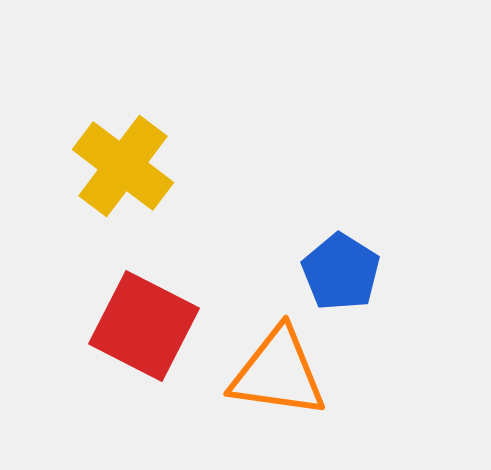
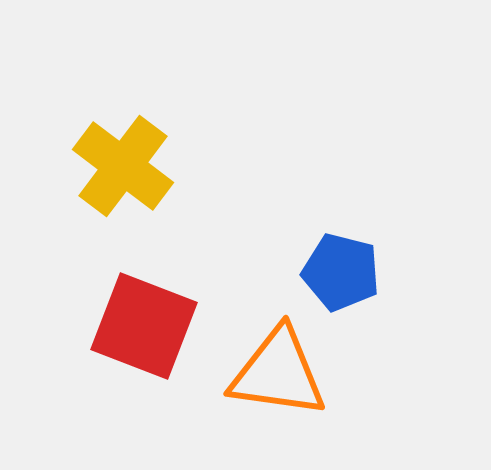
blue pentagon: rotated 18 degrees counterclockwise
red square: rotated 6 degrees counterclockwise
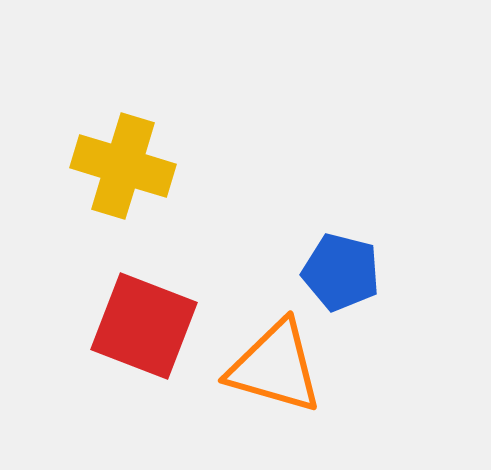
yellow cross: rotated 20 degrees counterclockwise
orange triangle: moved 3 px left, 6 px up; rotated 8 degrees clockwise
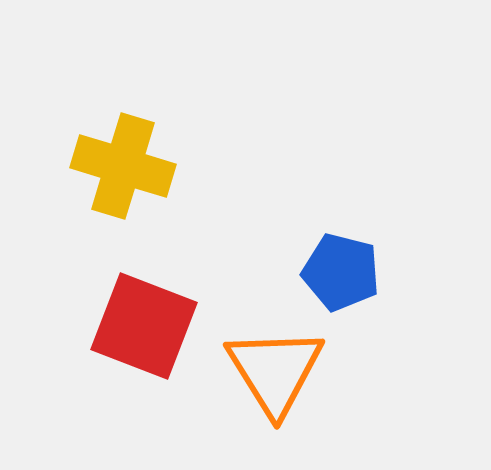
orange triangle: moved 4 px down; rotated 42 degrees clockwise
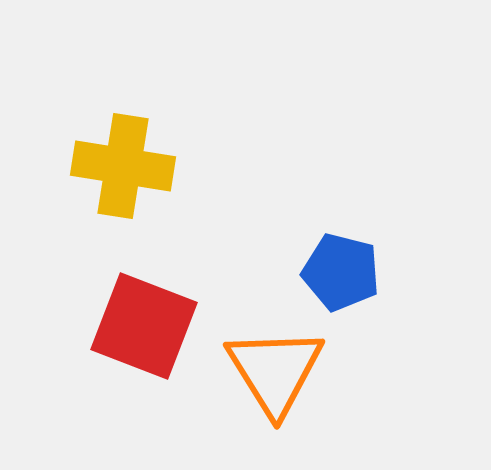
yellow cross: rotated 8 degrees counterclockwise
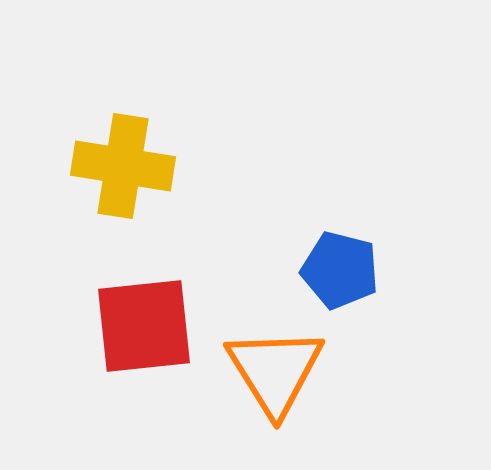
blue pentagon: moved 1 px left, 2 px up
red square: rotated 27 degrees counterclockwise
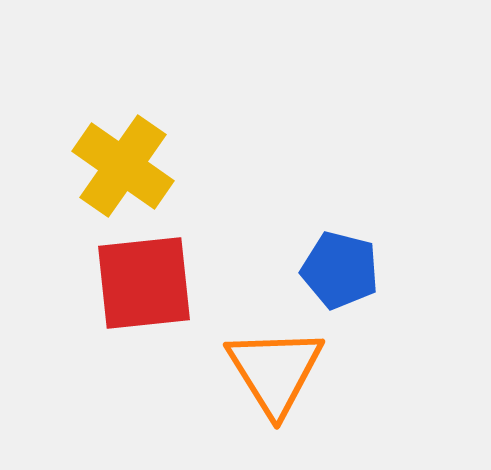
yellow cross: rotated 26 degrees clockwise
red square: moved 43 px up
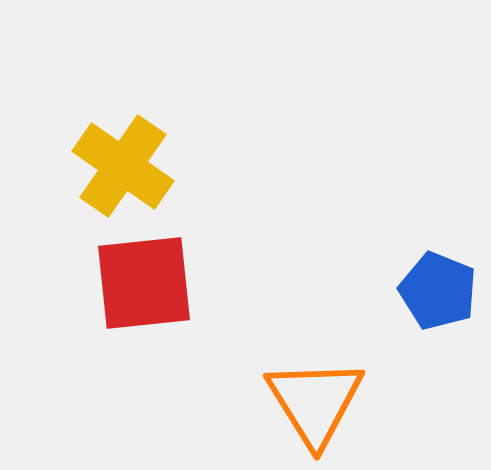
blue pentagon: moved 98 px right, 21 px down; rotated 8 degrees clockwise
orange triangle: moved 40 px right, 31 px down
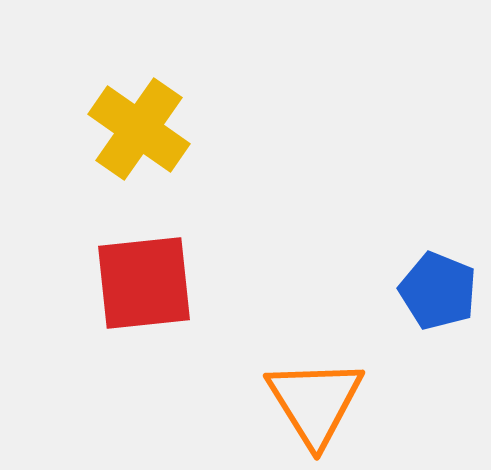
yellow cross: moved 16 px right, 37 px up
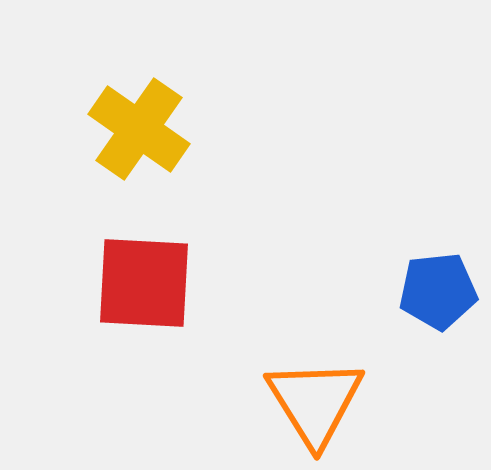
red square: rotated 9 degrees clockwise
blue pentagon: rotated 28 degrees counterclockwise
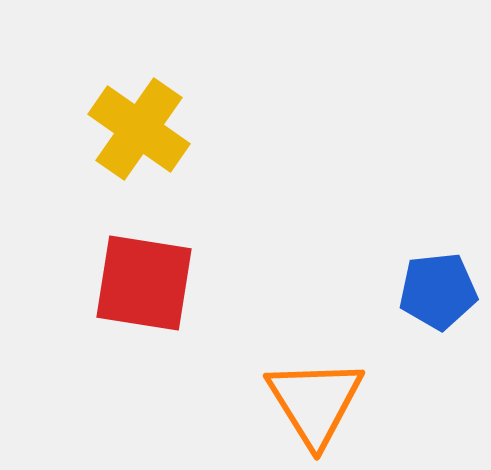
red square: rotated 6 degrees clockwise
